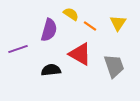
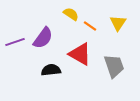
purple semicircle: moved 6 px left, 8 px down; rotated 20 degrees clockwise
purple line: moved 3 px left, 7 px up
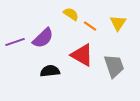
purple semicircle: rotated 10 degrees clockwise
red triangle: moved 2 px right, 1 px down
black semicircle: moved 1 px left, 1 px down
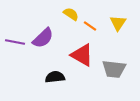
purple line: rotated 30 degrees clockwise
gray trapezoid: moved 3 px down; rotated 115 degrees clockwise
black semicircle: moved 5 px right, 6 px down
